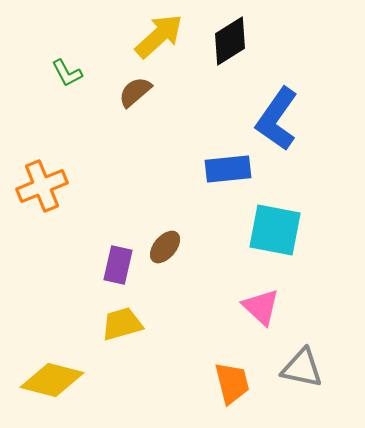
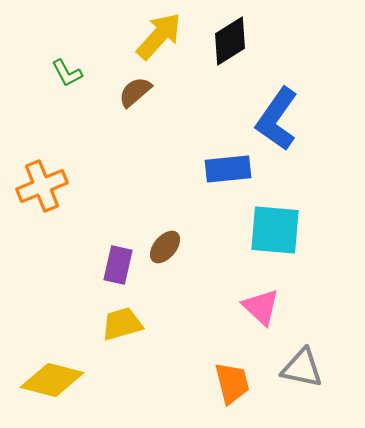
yellow arrow: rotated 6 degrees counterclockwise
cyan square: rotated 6 degrees counterclockwise
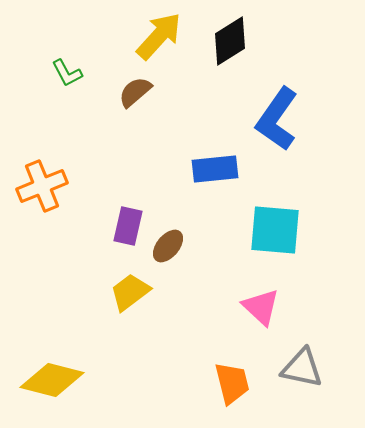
blue rectangle: moved 13 px left
brown ellipse: moved 3 px right, 1 px up
purple rectangle: moved 10 px right, 39 px up
yellow trapezoid: moved 8 px right, 32 px up; rotated 21 degrees counterclockwise
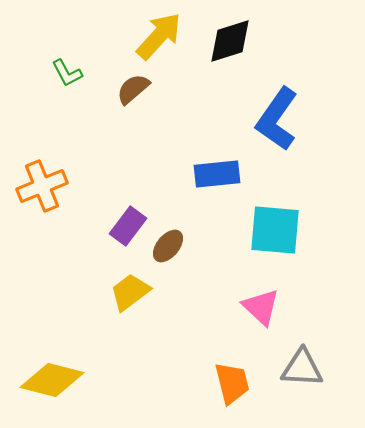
black diamond: rotated 15 degrees clockwise
brown semicircle: moved 2 px left, 3 px up
blue rectangle: moved 2 px right, 5 px down
purple rectangle: rotated 24 degrees clockwise
gray triangle: rotated 9 degrees counterclockwise
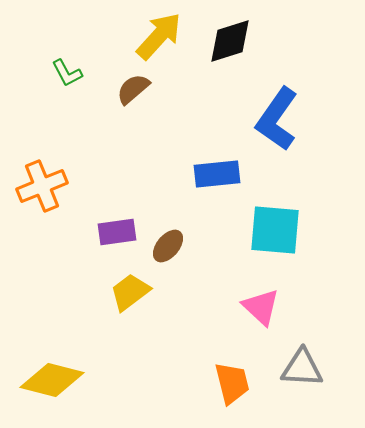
purple rectangle: moved 11 px left, 6 px down; rotated 45 degrees clockwise
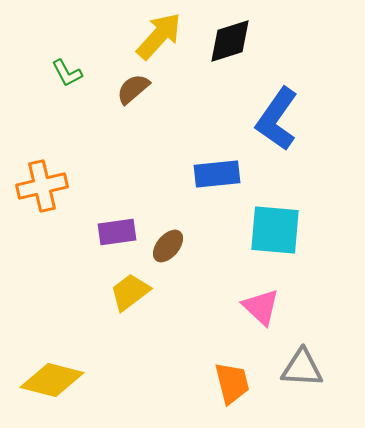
orange cross: rotated 9 degrees clockwise
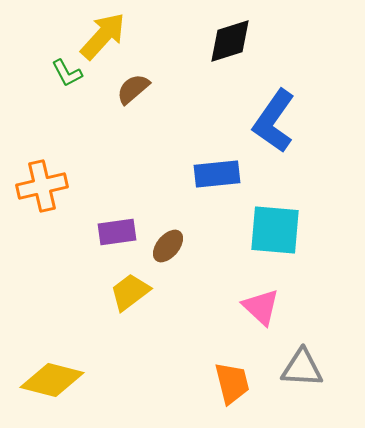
yellow arrow: moved 56 px left
blue L-shape: moved 3 px left, 2 px down
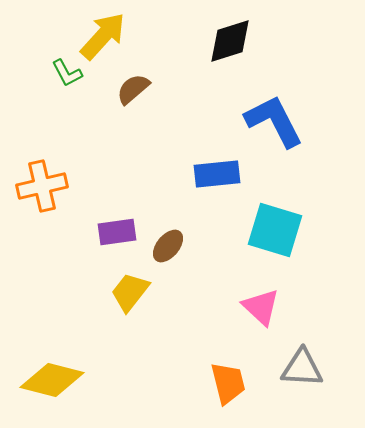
blue L-shape: rotated 118 degrees clockwise
cyan square: rotated 12 degrees clockwise
yellow trapezoid: rotated 15 degrees counterclockwise
orange trapezoid: moved 4 px left
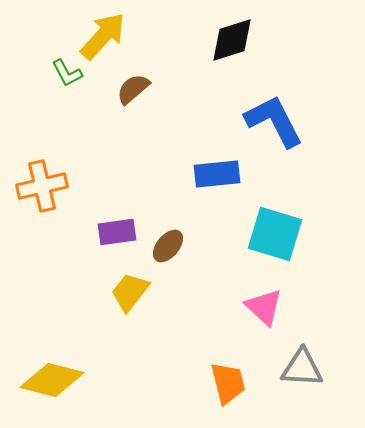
black diamond: moved 2 px right, 1 px up
cyan square: moved 4 px down
pink triangle: moved 3 px right
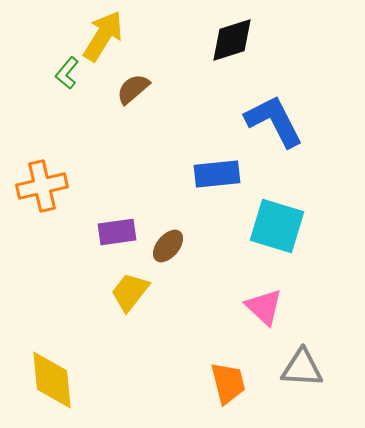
yellow arrow: rotated 10 degrees counterclockwise
green L-shape: rotated 68 degrees clockwise
cyan square: moved 2 px right, 8 px up
yellow diamond: rotated 70 degrees clockwise
